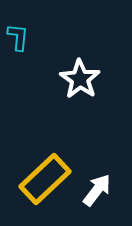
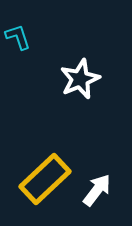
cyan L-shape: rotated 24 degrees counterclockwise
white star: rotated 15 degrees clockwise
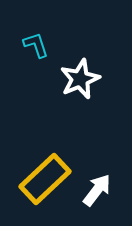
cyan L-shape: moved 18 px right, 8 px down
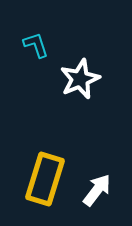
yellow rectangle: rotated 30 degrees counterclockwise
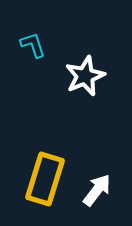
cyan L-shape: moved 3 px left
white star: moved 5 px right, 3 px up
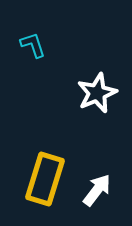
white star: moved 12 px right, 17 px down
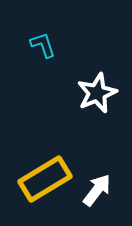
cyan L-shape: moved 10 px right
yellow rectangle: rotated 42 degrees clockwise
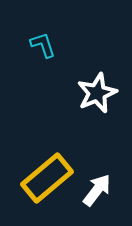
yellow rectangle: moved 2 px right, 1 px up; rotated 9 degrees counterclockwise
